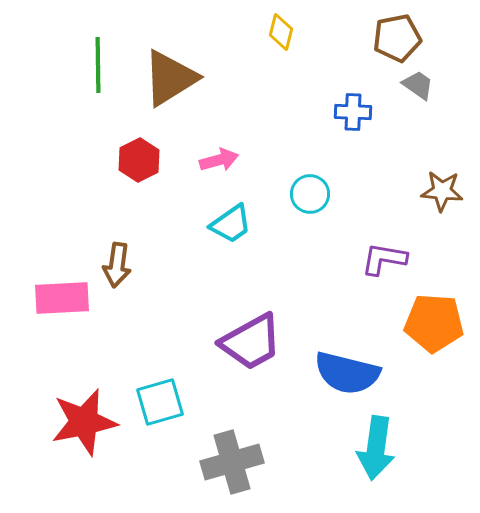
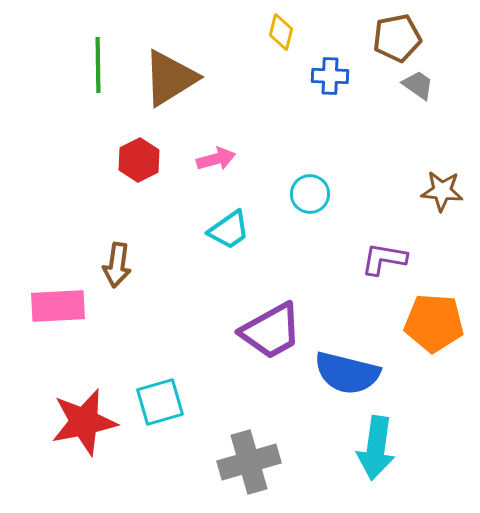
blue cross: moved 23 px left, 36 px up
pink arrow: moved 3 px left, 1 px up
cyan trapezoid: moved 2 px left, 6 px down
pink rectangle: moved 4 px left, 8 px down
purple trapezoid: moved 20 px right, 11 px up
gray cross: moved 17 px right
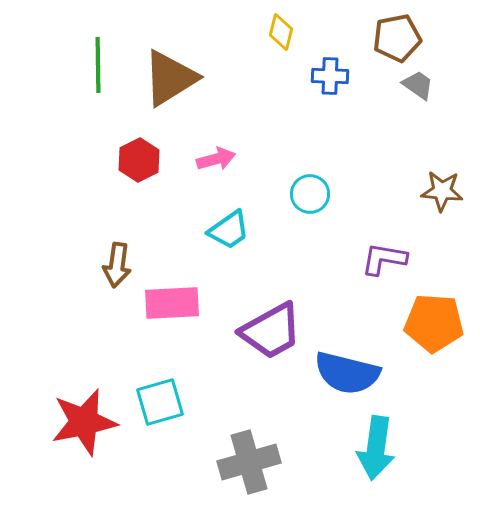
pink rectangle: moved 114 px right, 3 px up
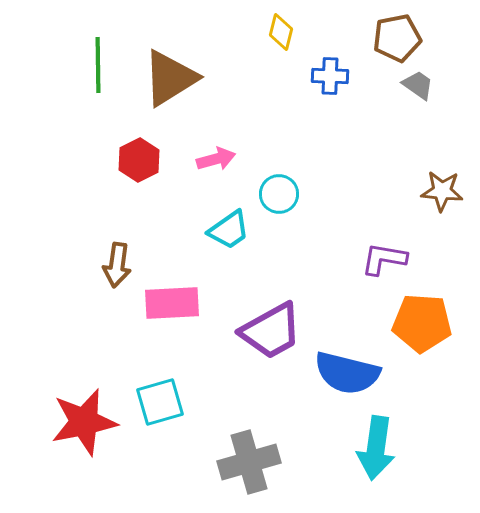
cyan circle: moved 31 px left
orange pentagon: moved 12 px left
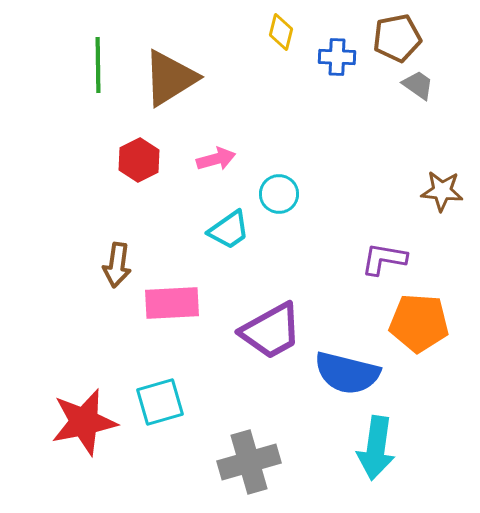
blue cross: moved 7 px right, 19 px up
orange pentagon: moved 3 px left
